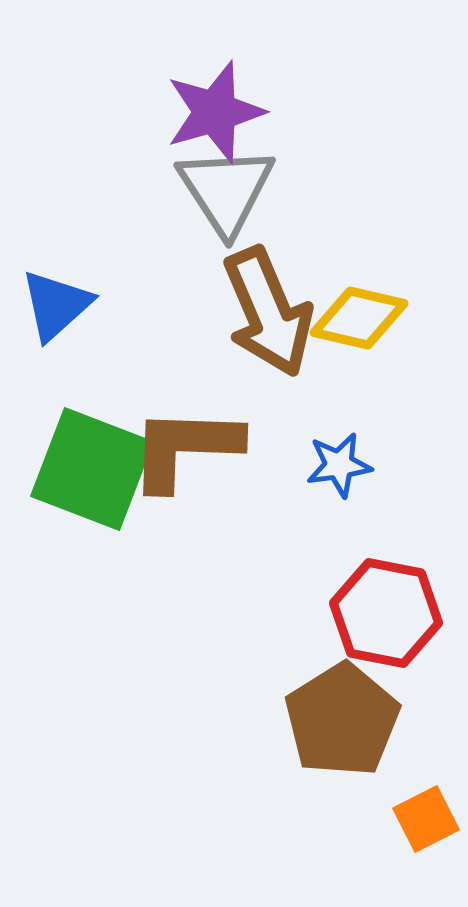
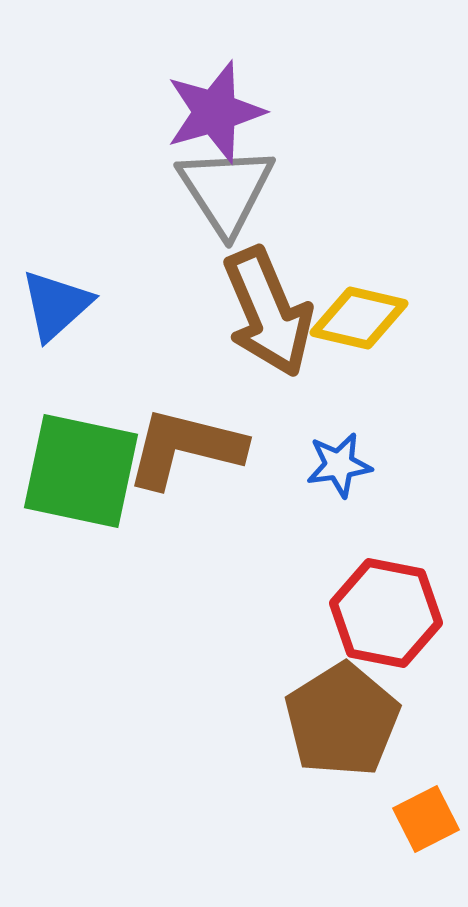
brown L-shape: rotated 12 degrees clockwise
green square: moved 11 px left, 2 px down; rotated 9 degrees counterclockwise
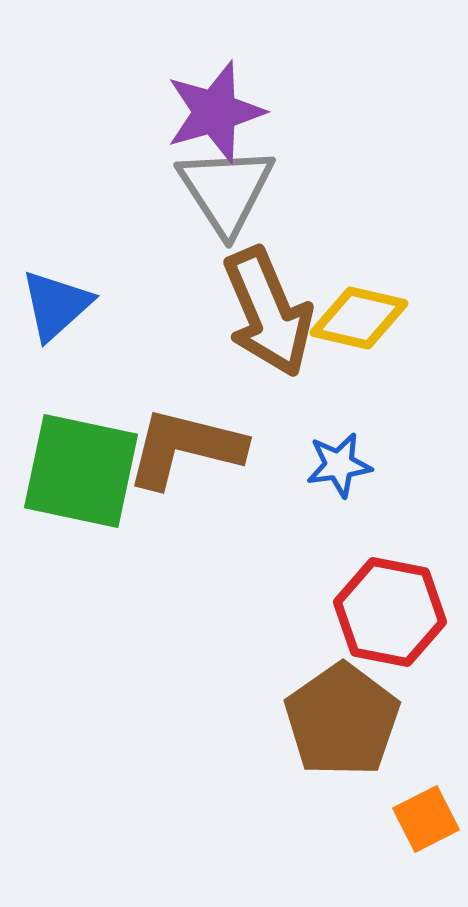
red hexagon: moved 4 px right, 1 px up
brown pentagon: rotated 3 degrees counterclockwise
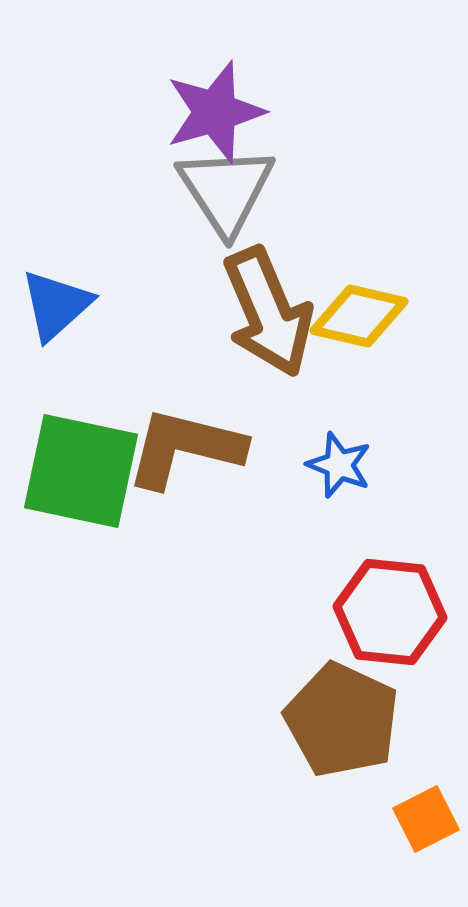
yellow diamond: moved 2 px up
blue star: rotated 30 degrees clockwise
red hexagon: rotated 5 degrees counterclockwise
brown pentagon: rotated 12 degrees counterclockwise
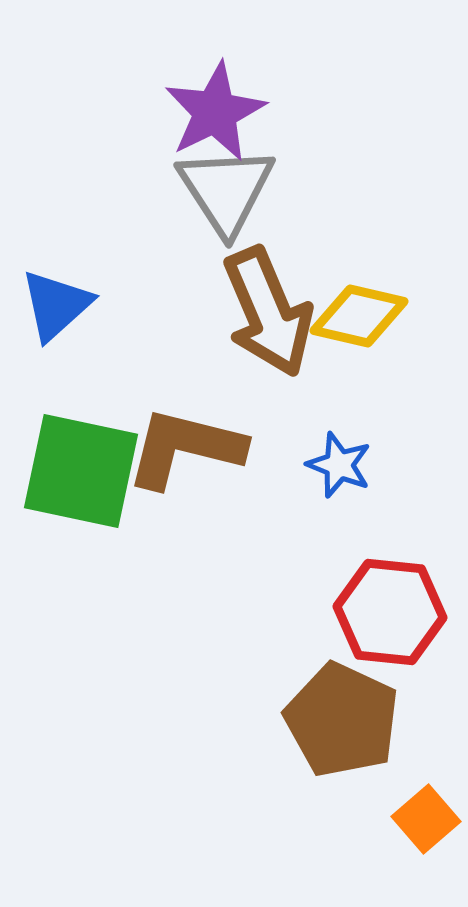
purple star: rotated 10 degrees counterclockwise
orange square: rotated 14 degrees counterclockwise
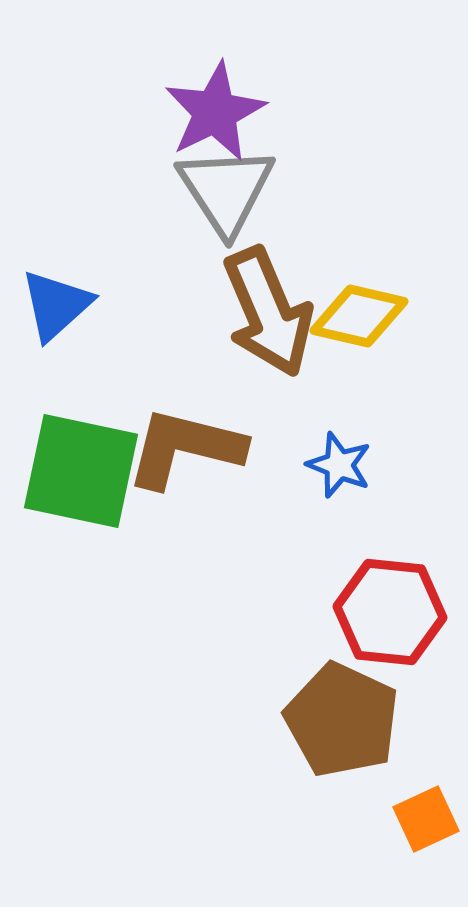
orange square: rotated 16 degrees clockwise
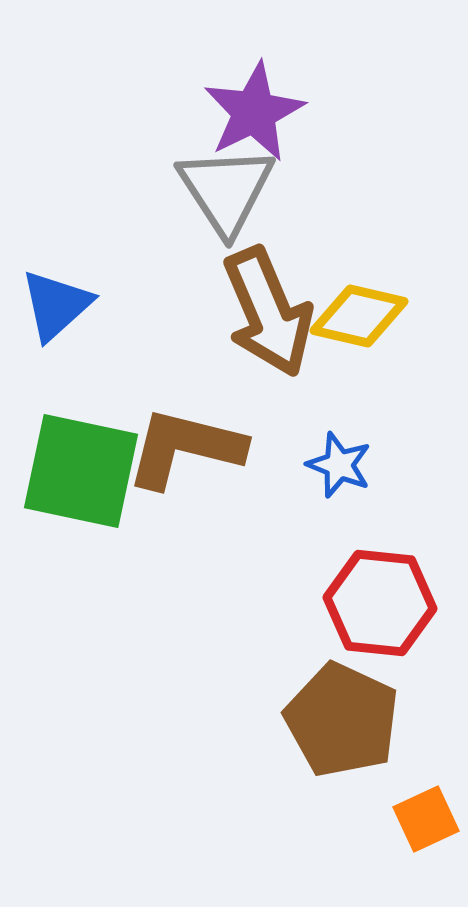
purple star: moved 39 px right
red hexagon: moved 10 px left, 9 px up
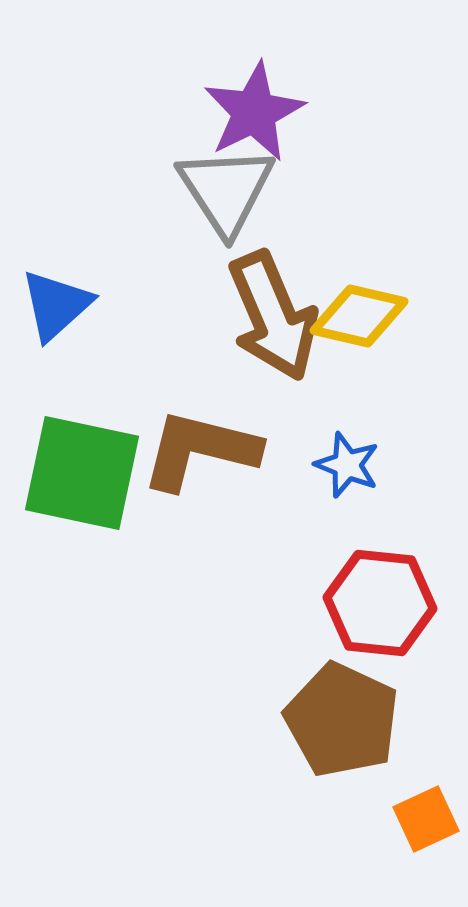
brown arrow: moved 5 px right, 4 px down
brown L-shape: moved 15 px right, 2 px down
blue star: moved 8 px right
green square: moved 1 px right, 2 px down
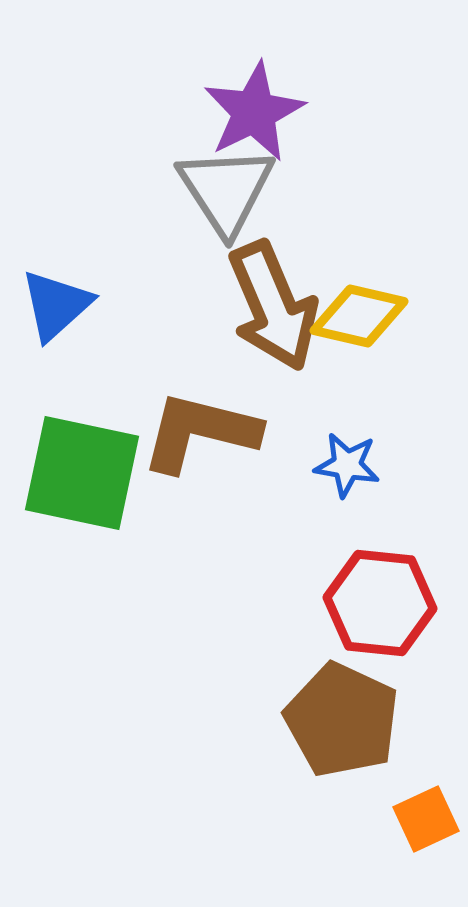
brown arrow: moved 10 px up
brown L-shape: moved 18 px up
blue star: rotated 12 degrees counterclockwise
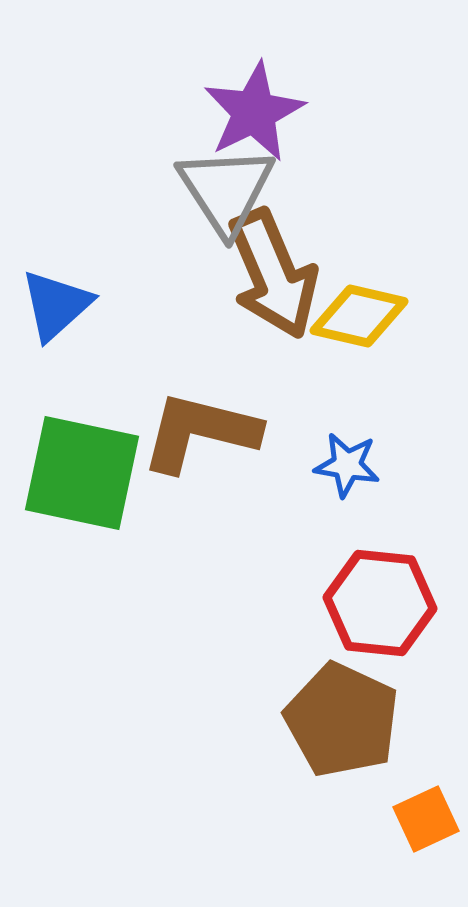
brown arrow: moved 32 px up
